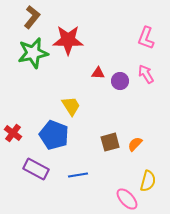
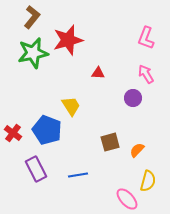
red star: rotated 16 degrees counterclockwise
purple circle: moved 13 px right, 17 px down
blue pentagon: moved 7 px left, 5 px up
orange semicircle: moved 2 px right, 6 px down
purple rectangle: rotated 35 degrees clockwise
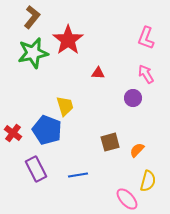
red star: rotated 20 degrees counterclockwise
yellow trapezoid: moved 6 px left; rotated 15 degrees clockwise
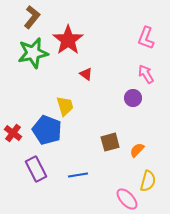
red triangle: moved 12 px left, 1 px down; rotated 32 degrees clockwise
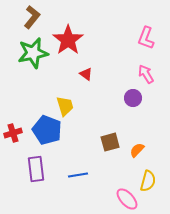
red cross: rotated 36 degrees clockwise
purple rectangle: rotated 20 degrees clockwise
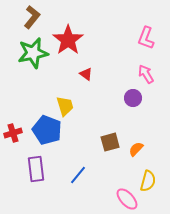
orange semicircle: moved 1 px left, 1 px up
blue line: rotated 42 degrees counterclockwise
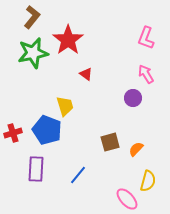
purple rectangle: rotated 10 degrees clockwise
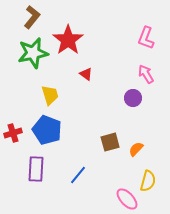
yellow trapezoid: moved 15 px left, 11 px up
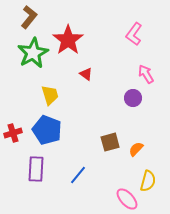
brown L-shape: moved 3 px left
pink L-shape: moved 12 px left, 4 px up; rotated 15 degrees clockwise
green star: rotated 16 degrees counterclockwise
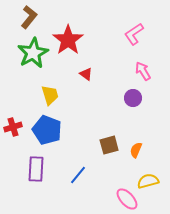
pink L-shape: rotated 20 degrees clockwise
pink arrow: moved 3 px left, 3 px up
red cross: moved 6 px up
brown square: moved 1 px left, 3 px down
orange semicircle: moved 1 px down; rotated 21 degrees counterclockwise
yellow semicircle: rotated 120 degrees counterclockwise
